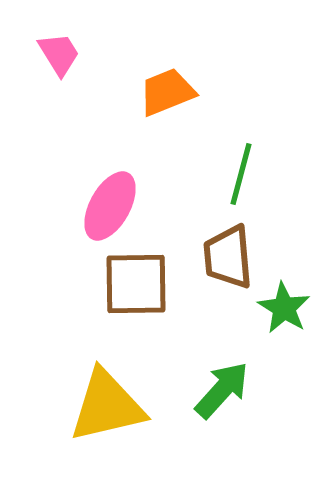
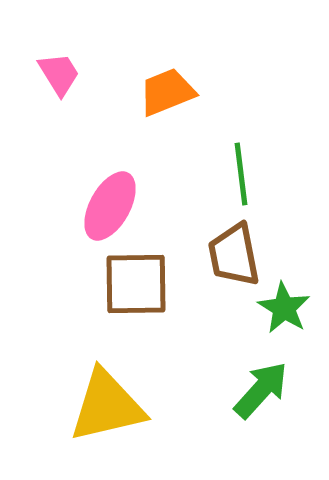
pink trapezoid: moved 20 px down
green line: rotated 22 degrees counterclockwise
brown trapezoid: moved 6 px right, 2 px up; rotated 6 degrees counterclockwise
green arrow: moved 39 px right
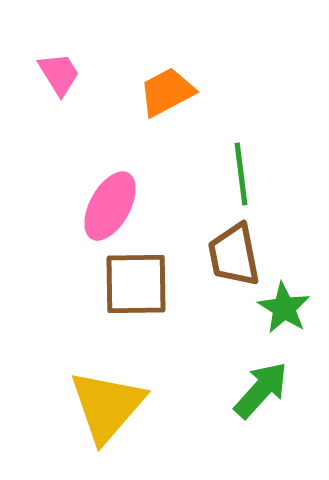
orange trapezoid: rotated 6 degrees counterclockwise
yellow triangle: rotated 36 degrees counterclockwise
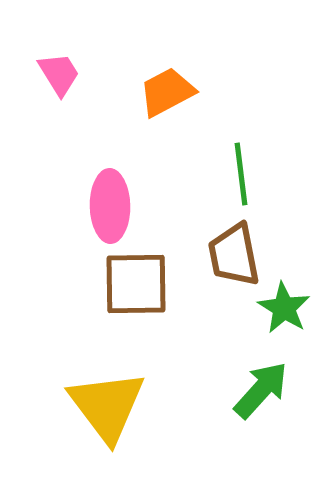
pink ellipse: rotated 30 degrees counterclockwise
yellow triangle: rotated 18 degrees counterclockwise
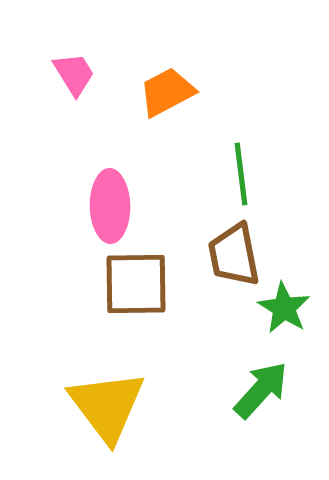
pink trapezoid: moved 15 px right
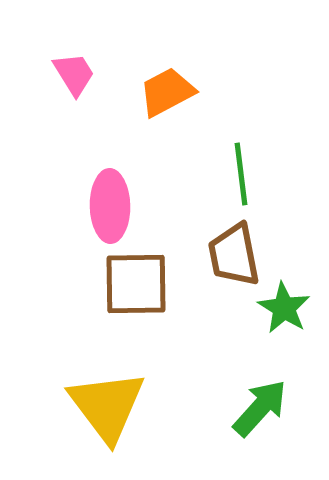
green arrow: moved 1 px left, 18 px down
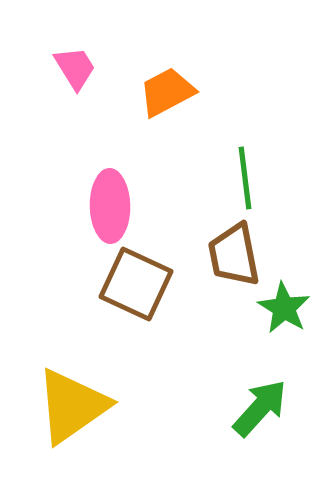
pink trapezoid: moved 1 px right, 6 px up
green line: moved 4 px right, 4 px down
brown square: rotated 26 degrees clockwise
yellow triangle: moved 35 px left; rotated 32 degrees clockwise
